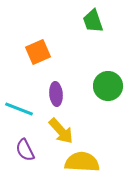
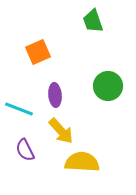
purple ellipse: moved 1 px left, 1 px down
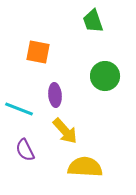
orange square: rotated 35 degrees clockwise
green circle: moved 3 px left, 10 px up
yellow arrow: moved 4 px right
yellow semicircle: moved 3 px right, 5 px down
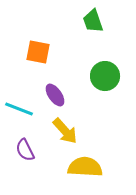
purple ellipse: rotated 30 degrees counterclockwise
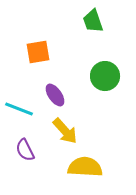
orange square: rotated 20 degrees counterclockwise
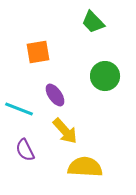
green trapezoid: moved 1 px down; rotated 25 degrees counterclockwise
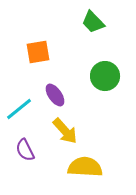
cyan line: rotated 60 degrees counterclockwise
